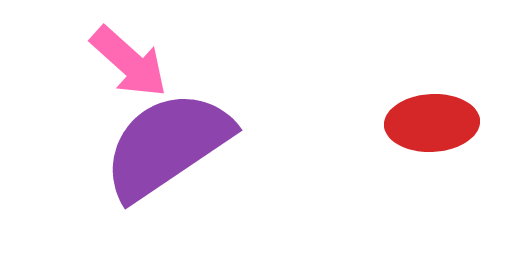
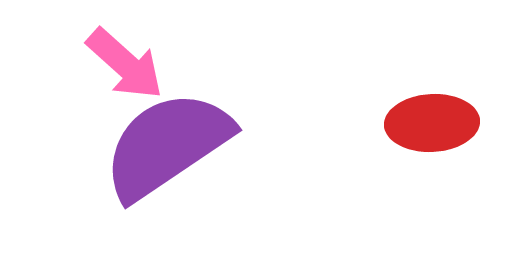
pink arrow: moved 4 px left, 2 px down
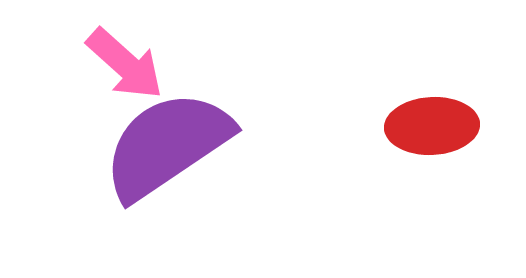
red ellipse: moved 3 px down
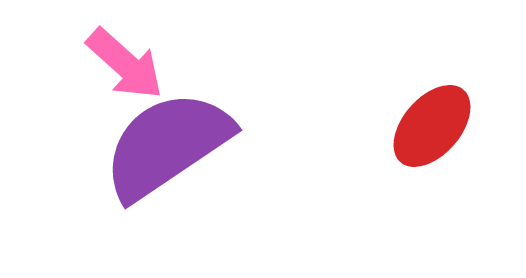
red ellipse: rotated 46 degrees counterclockwise
